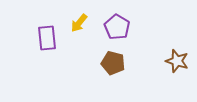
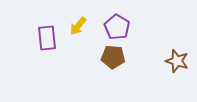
yellow arrow: moved 1 px left, 3 px down
brown pentagon: moved 6 px up; rotated 10 degrees counterclockwise
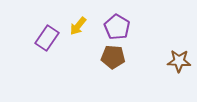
purple rectangle: rotated 40 degrees clockwise
brown star: moved 2 px right; rotated 15 degrees counterclockwise
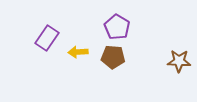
yellow arrow: moved 26 px down; rotated 48 degrees clockwise
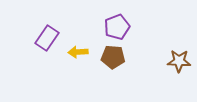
purple pentagon: rotated 20 degrees clockwise
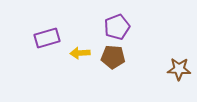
purple rectangle: rotated 40 degrees clockwise
yellow arrow: moved 2 px right, 1 px down
brown star: moved 8 px down
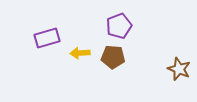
purple pentagon: moved 2 px right, 1 px up
brown star: rotated 20 degrees clockwise
